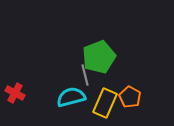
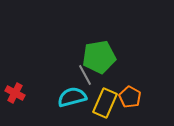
green pentagon: rotated 12 degrees clockwise
gray line: rotated 15 degrees counterclockwise
cyan semicircle: moved 1 px right
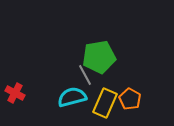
orange pentagon: moved 2 px down
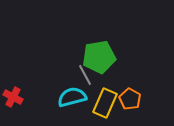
red cross: moved 2 px left, 4 px down
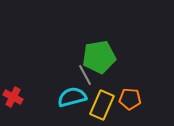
orange pentagon: rotated 25 degrees counterclockwise
yellow rectangle: moved 3 px left, 2 px down
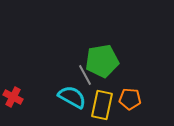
green pentagon: moved 3 px right, 4 px down
cyan semicircle: rotated 44 degrees clockwise
yellow rectangle: rotated 12 degrees counterclockwise
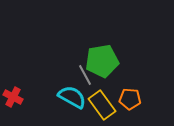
yellow rectangle: rotated 48 degrees counterclockwise
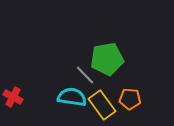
green pentagon: moved 5 px right, 2 px up
gray line: rotated 15 degrees counterclockwise
cyan semicircle: rotated 20 degrees counterclockwise
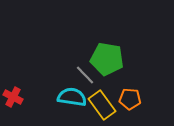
green pentagon: rotated 20 degrees clockwise
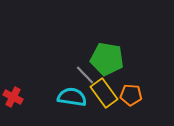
orange pentagon: moved 1 px right, 4 px up
yellow rectangle: moved 2 px right, 12 px up
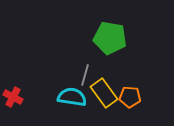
green pentagon: moved 3 px right, 21 px up
gray line: rotated 60 degrees clockwise
orange pentagon: moved 1 px left, 2 px down
